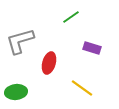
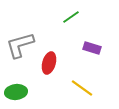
gray L-shape: moved 4 px down
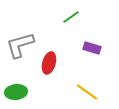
yellow line: moved 5 px right, 4 px down
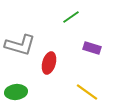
gray L-shape: rotated 148 degrees counterclockwise
